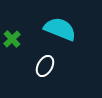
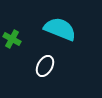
green cross: rotated 18 degrees counterclockwise
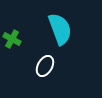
cyan semicircle: rotated 48 degrees clockwise
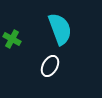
white ellipse: moved 5 px right
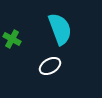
white ellipse: rotated 30 degrees clockwise
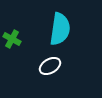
cyan semicircle: rotated 28 degrees clockwise
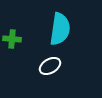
green cross: rotated 24 degrees counterclockwise
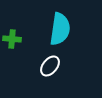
white ellipse: rotated 20 degrees counterclockwise
